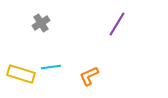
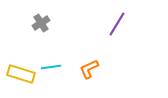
orange L-shape: moved 7 px up
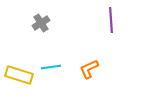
purple line: moved 6 px left, 4 px up; rotated 35 degrees counterclockwise
yellow rectangle: moved 2 px left, 1 px down
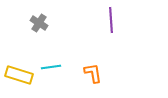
gray cross: moved 2 px left; rotated 24 degrees counterclockwise
orange L-shape: moved 4 px right, 4 px down; rotated 105 degrees clockwise
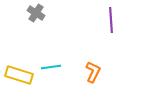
gray cross: moved 3 px left, 10 px up
orange L-shape: moved 1 px up; rotated 35 degrees clockwise
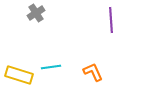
gray cross: rotated 24 degrees clockwise
orange L-shape: rotated 50 degrees counterclockwise
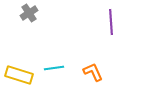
gray cross: moved 7 px left
purple line: moved 2 px down
cyan line: moved 3 px right, 1 px down
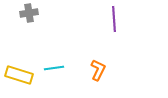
gray cross: rotated 24 degrees clockwise
purple line: moved 3 px right, 3 px up
orange L-shape: moved 5 px right, 2 px up; rotated 50 degrees clockwise
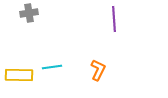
cyan line: moved 2 px left, 1 px up
yellow rectangle: rotated 16 degrees counterclockwise
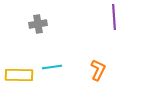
gray cross: moved 9 px right, 11 px down
purple line: moved 2 px up
